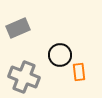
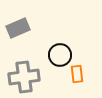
orange rectangle: moved 2 px left, 2 px down
gray cross: rotated 28 degrees counterclockwise
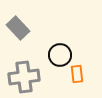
gray rectangle: rotated 70 degrees clockwise
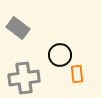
gray rectangle: rotated 10 degrees counterclockwise
gray cross: moved 1 px down
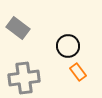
black circle: moved 8 px right, 9 px up
orange rectangle: moved 1 px right, 2 px up; rotated 30 degrees counterclockwise
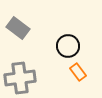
gray cross: moved 4 px left
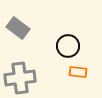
orange rectangle: rotated 48 degrees counterclockwise
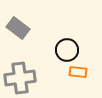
black circle: moved 1 px left, 4 px down
